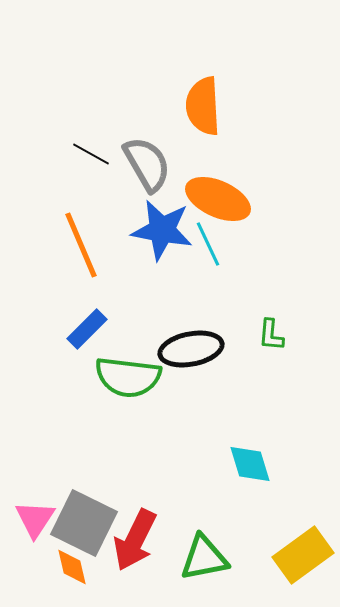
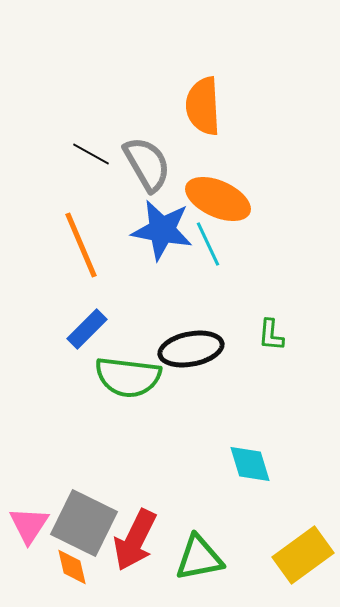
pink triangle: moved 6 px left, 6 px down
green triangle: moved 5 px left
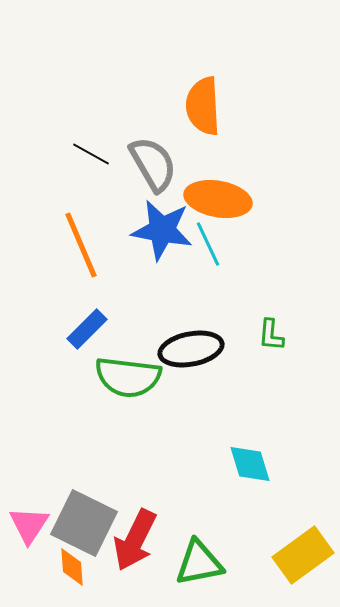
gray semicircle: moved 6 px right
orange ellipse: rotated 14 degrees counterclockwise
green triangle: moved 5 px down
orange diamond: rotated 9 degrees clockwise
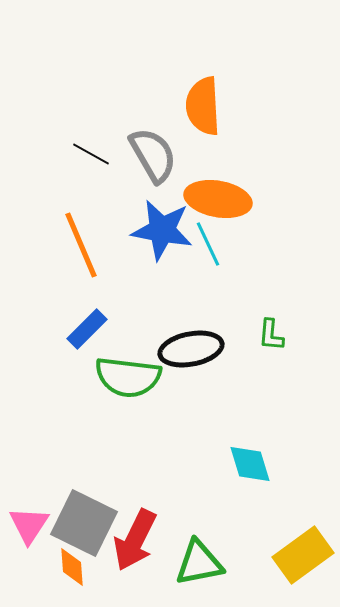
gray semicircle: moved 9 px up
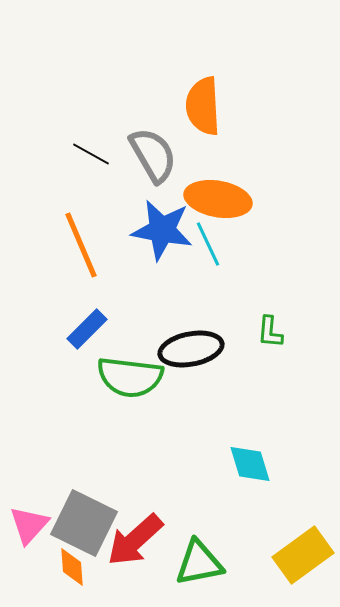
green L-shape: moved 1 px left, 3 px up
green semicircle: moved 2 px right
pink triangle: rotated 9 degrees clockwise
red arrow: rotated 22 degrees clockwise
